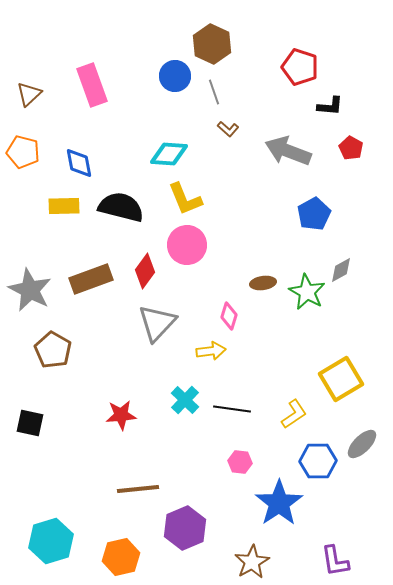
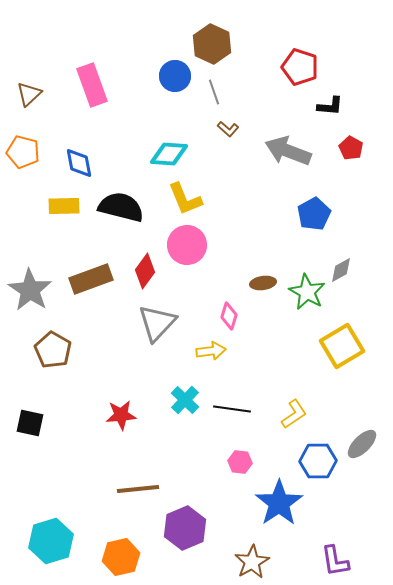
gray star at (30, 290): rotated 6 degrees clockwise
yellow square at (341, 379): moved 1 px right, 33 px up
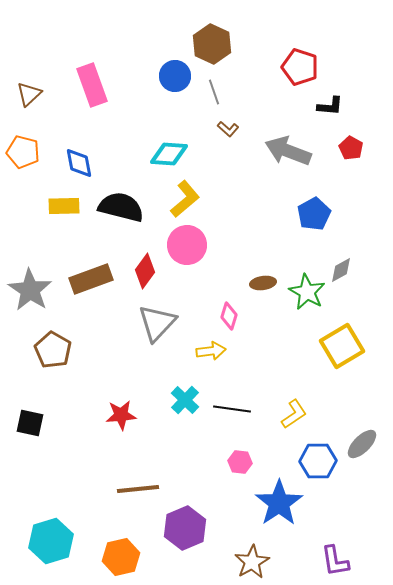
yellow L-shape at (185, 199): rotated 108 degrees counterclockwise
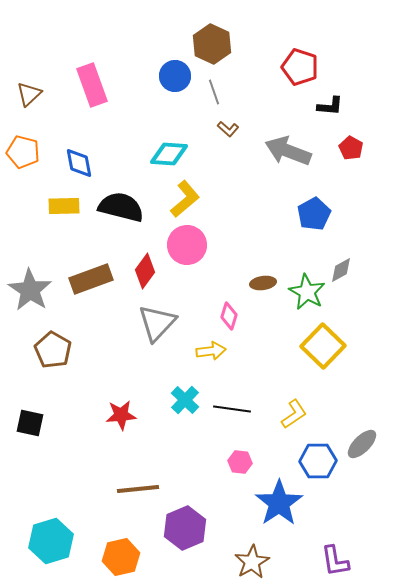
yellow square at (342, 346): moved 19 px left; rotated 15 degrees counterclockwise
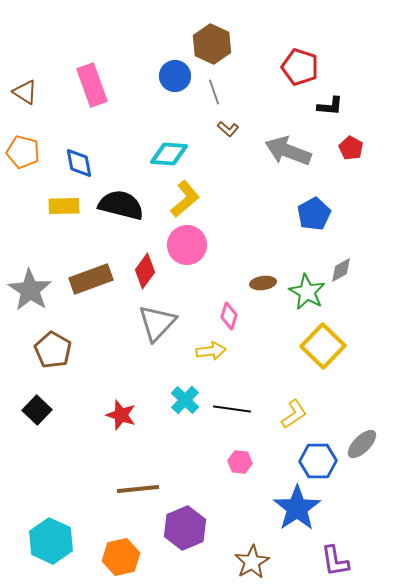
brown triangle at (29, 94): moved 4 px left, 2 px up; rotated 44 degrees counterclockwise
black semicircle at (121, 207): moved 2 px up
red star at (121, 415): rotated 24 degrees clockwise
black square at (30, 423): moved 7 px right, 13 px up; rotated 32 degrees clockwise
blue star at (279, 503): moved 18 px right, 5 px down
cyan hexagon at (51, 541): rotated 18 degrees counterclockwise
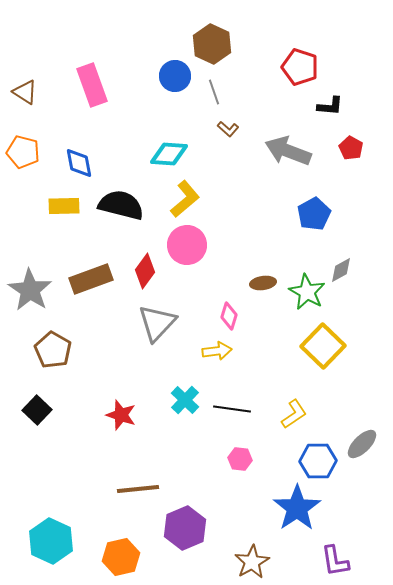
yellow arrow at (211, 351): moved 6 px right
pink hexagon at (240, 462): moved 3 px up
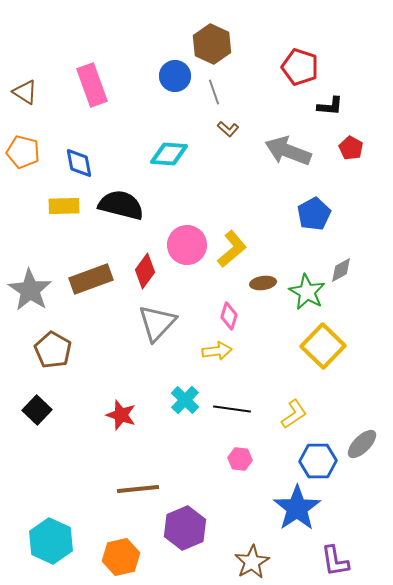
yellow L-shape at (185, 199): moved 47 px right, 50 px down
